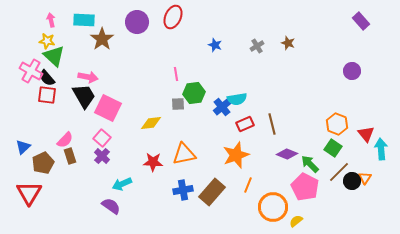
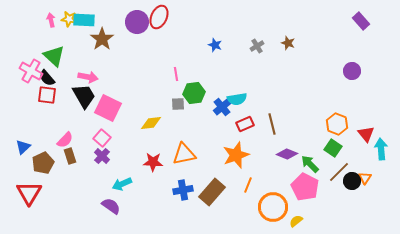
red ellipse at (173, 17): moved 14 px left
yellow star at (47, 41): moved 22 px right, 22 px up
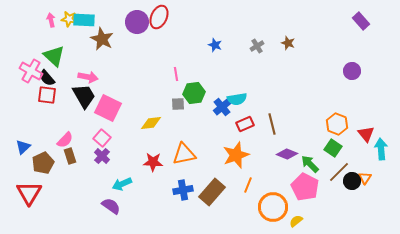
brown star at (102, 39): rotated 10 degrees counterclockwise
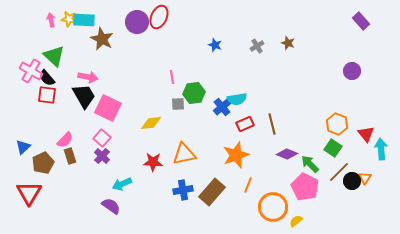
pink line at (176, 74): moved 4 px left, 3 px down
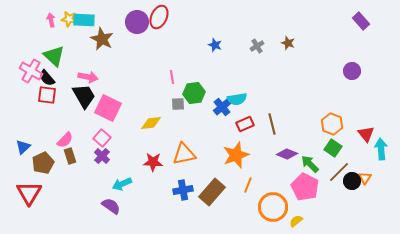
orange hexagon at (337, 124): moved 5 px left
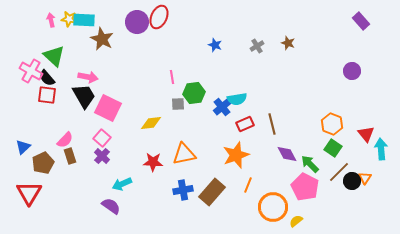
purple diamond at (287, 154): rotated 40 degrees clockwise
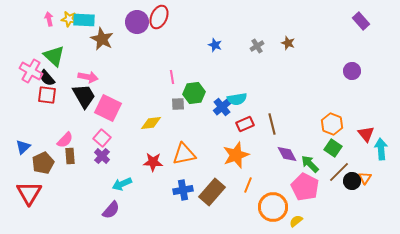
pink arrow at (51, 20): moved 2 px left, 1 px up
brown rectangle at (70, 156): rotated 14 degrees clockwise
purple semicircle at (111, 206): moved 4 px down; rotated 96 degrees clockwise
